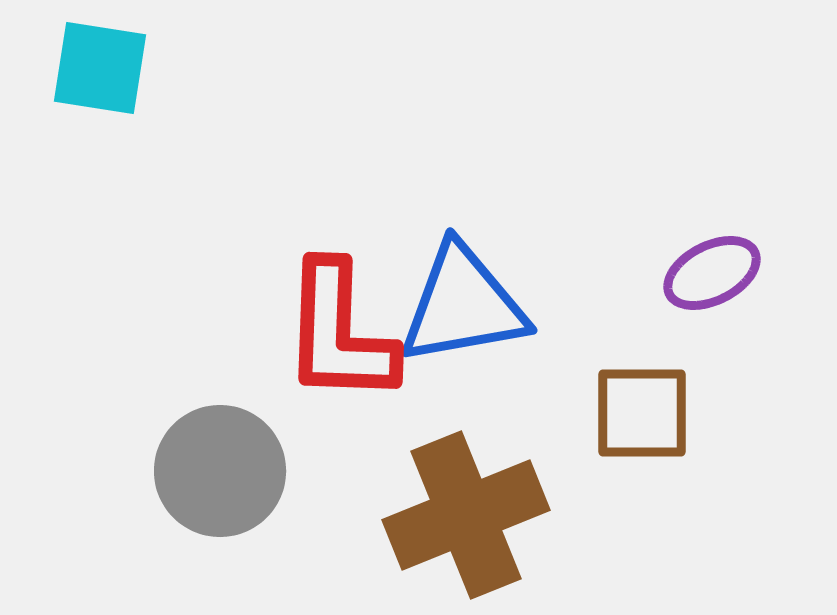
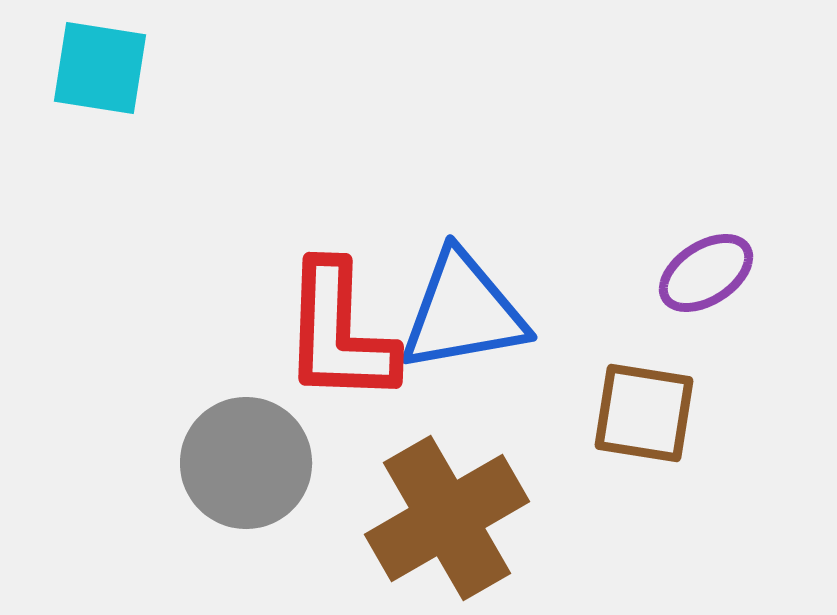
purple ellipse: moved 6 px left; rotated 6 degrees counterclockwise
blue triangle: moved 7 px down
brown square: moved 2 px right; rotated 9 degrees clockwise
gray circle: moved 26 px right, 8 px up
brown cross: moved 19 px left, 3 px down; rotated 8 degrees counterclockwise
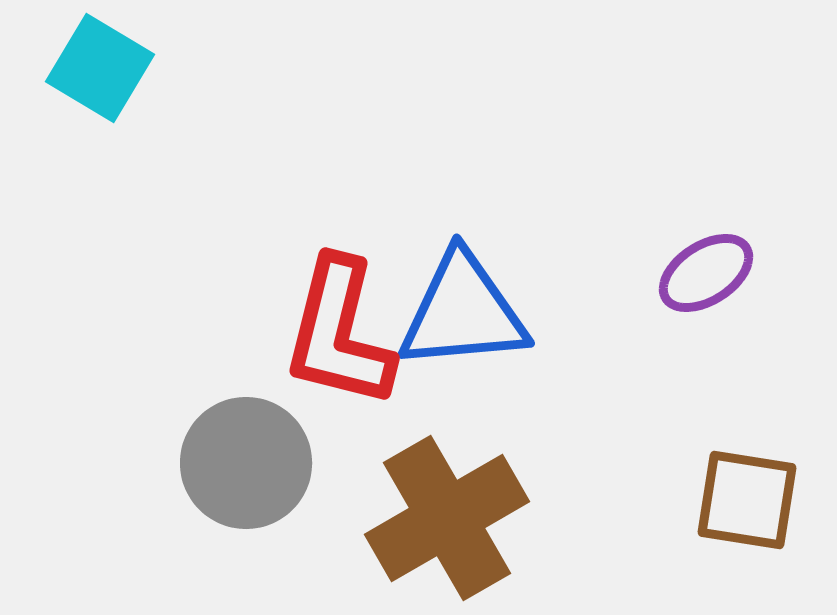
cyan square: rotated 22 degrees clockwise
blue triangle: rotated 5 degrees clockwise
red L-shape: rotated 12 degrees clockwise
brown square: moved 103 px right, 87 px down
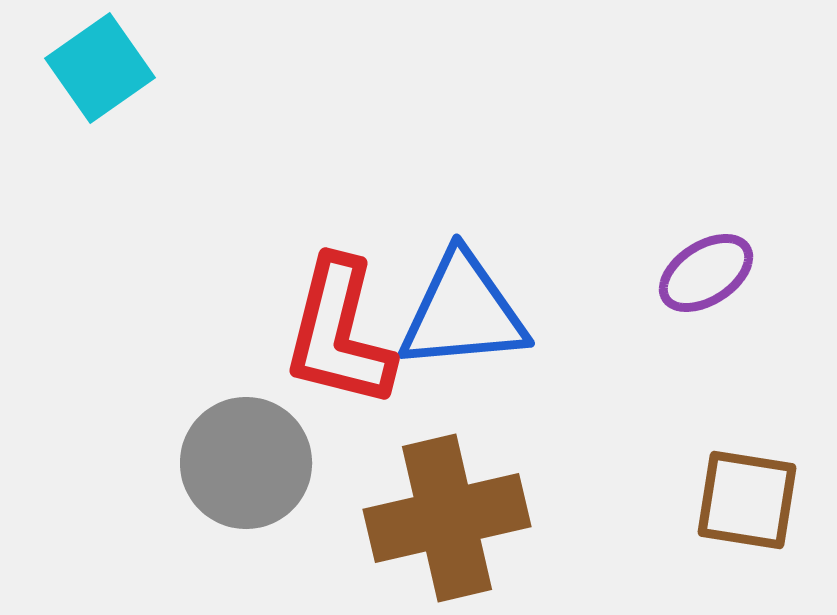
cyan square: rotated 24 degrees clockwise
brown cross: rotated 17 degrees clockwise
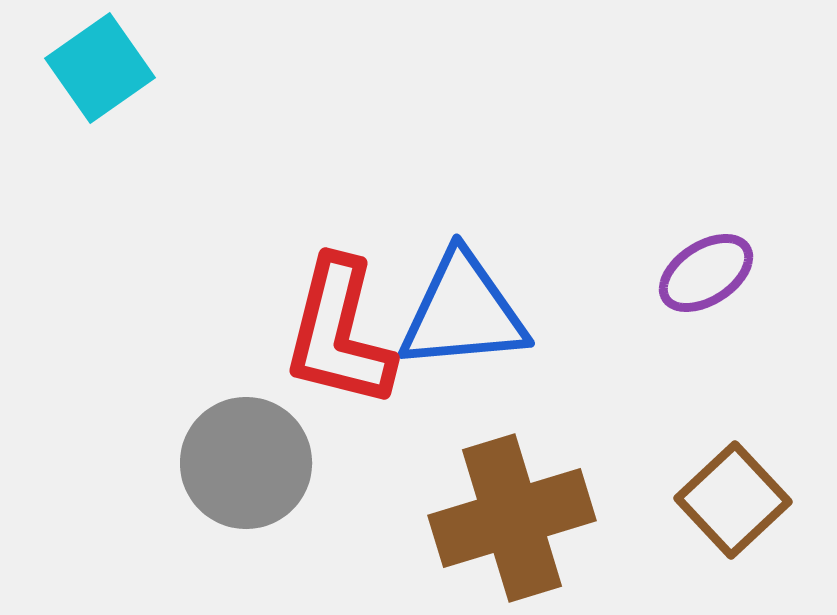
brown square: moved 14 px left; rotated 38 degrees clockwise
brown cross: moved 65 px right; rotated 4 degrees counterclockwise
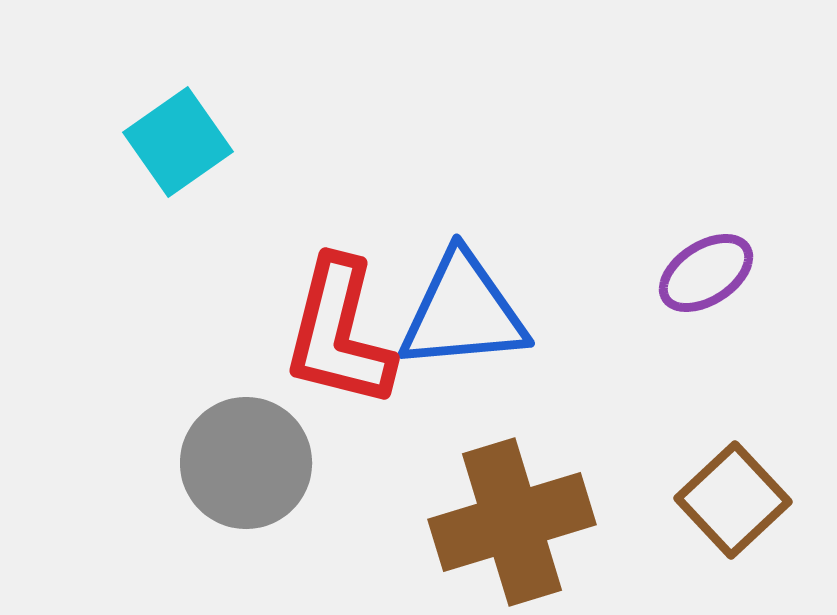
cyan square: moved 78 px right, 74 px down
brown cross: moved 4 px down
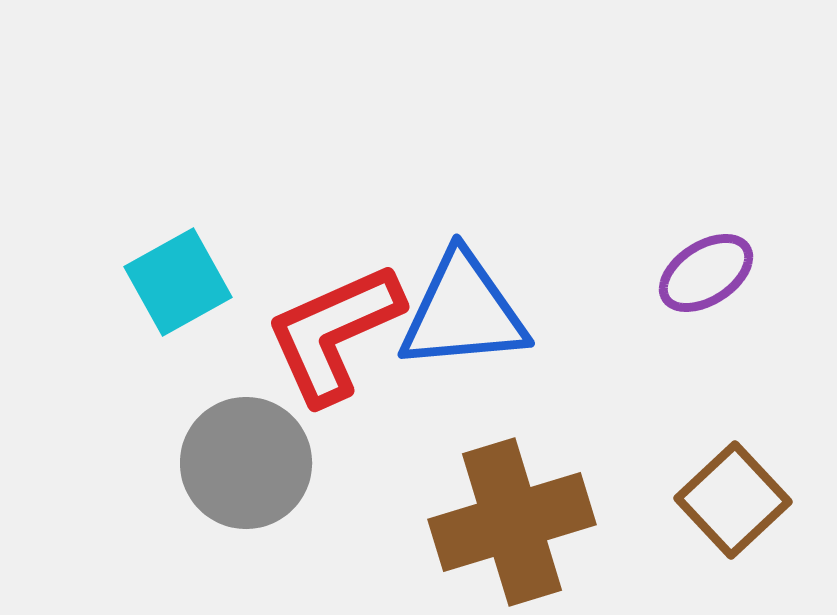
cyan square: moved 140 px down; rotated 6 degrees clockwise
red L-shape: moved 5 px left; rotated 52 degrees clockwise
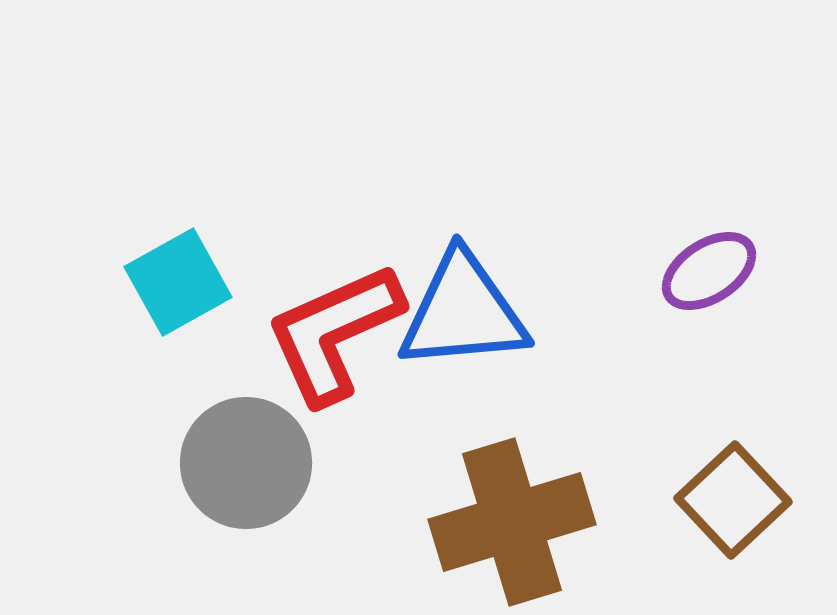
purple ellipse: moved 3 px right, 2 px up
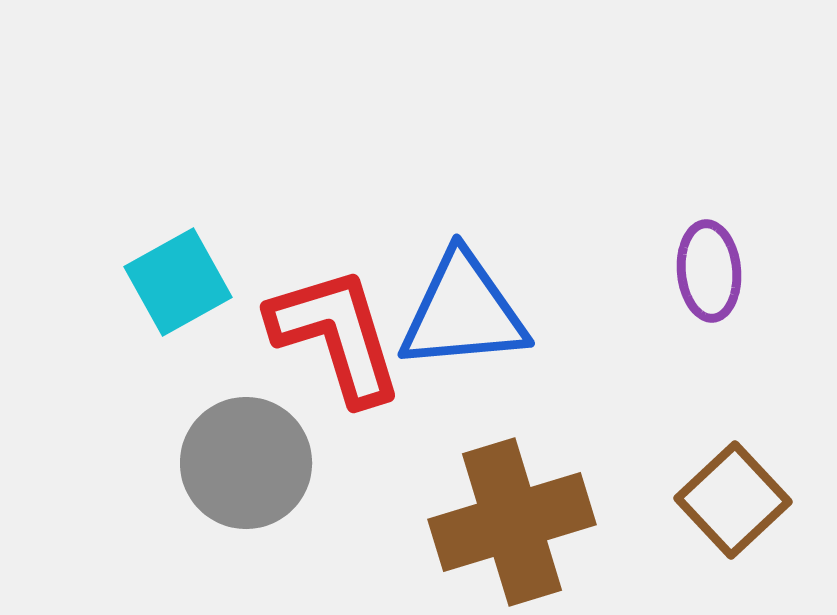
purple ellipse: rotated 62 degrees counterclockwise
red L-shape: moved 2 px right, 2 px down; rotated 97 degrees clockwise
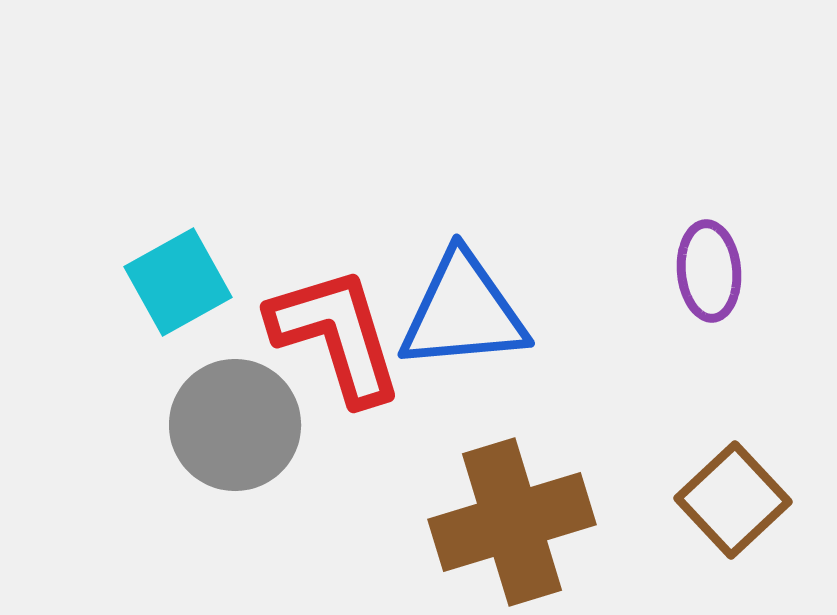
gray circle: moved 11 px left, 38 px up
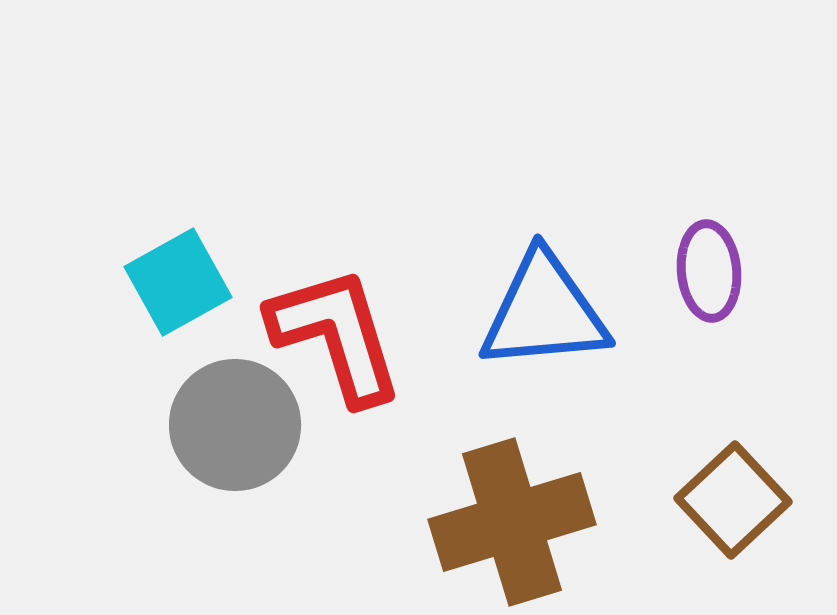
blue triangle: moved 81 px right
